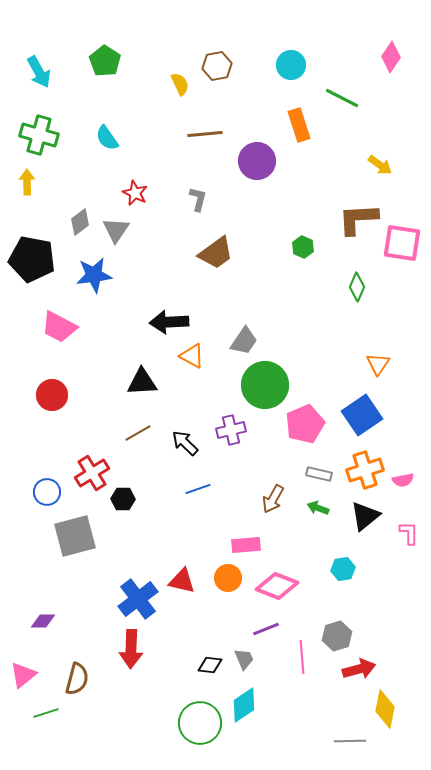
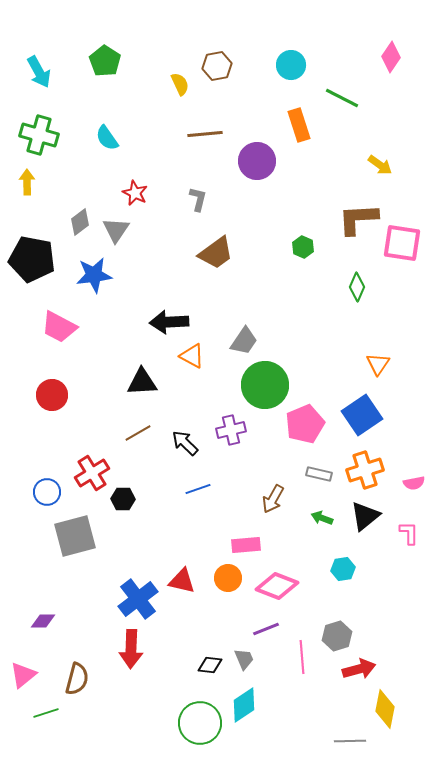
pink semicircle at (403, 480): moved 11 px right, 3 px down
green arrow at (318, 508): moved 4 px right, 10 px down
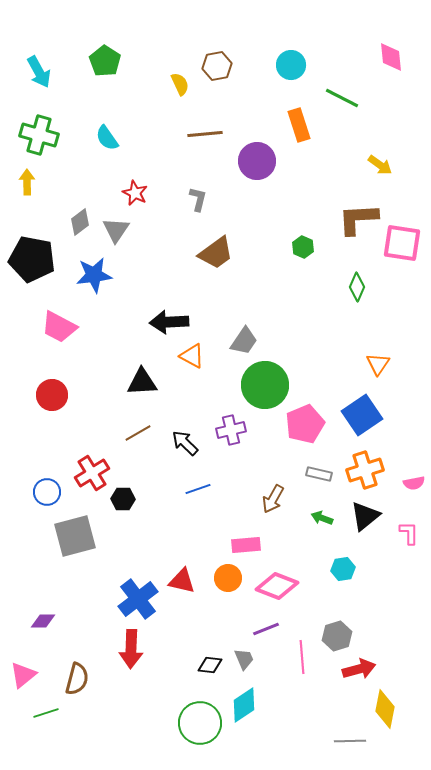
pink diamond at (391, 57): rotated 40 degrees counterclockwise
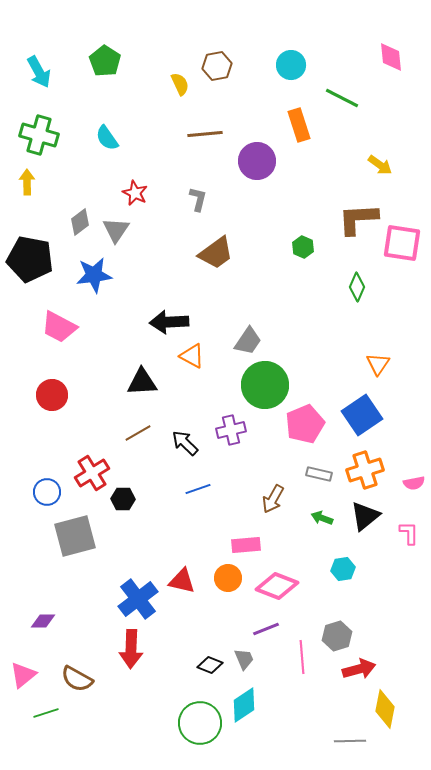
black pentagon at (32, 259): moved 2 px left
gray trapezoid at (244, 341): moved 4 px right
black diamond at (210, 665): rotated 15 degrees clockwise
brown semicircle at (77, 679): rotated 104 degrees clockwise
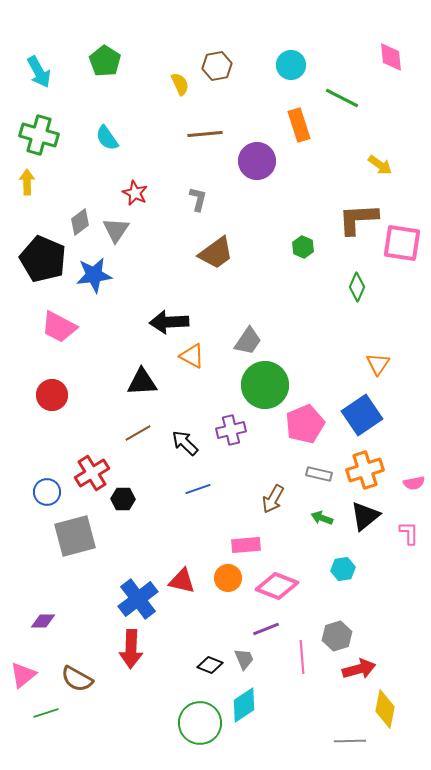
black pentagon at (30, 259): moved 13 px right; rotated 12 degrees clockwise
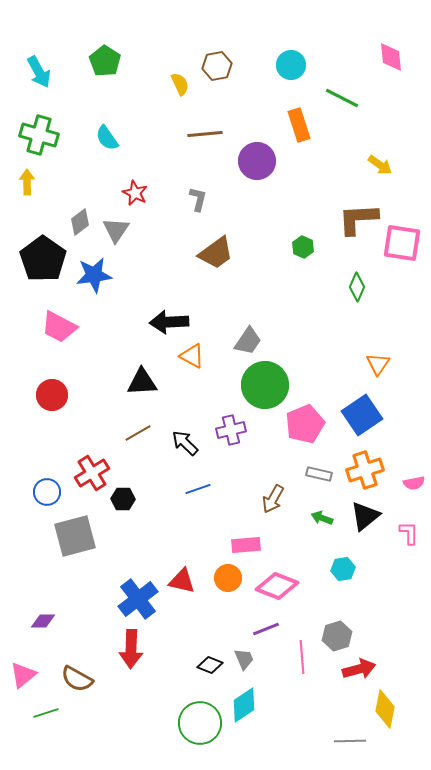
black pentagon at (43, 259): rotated 12 degrees clockwise
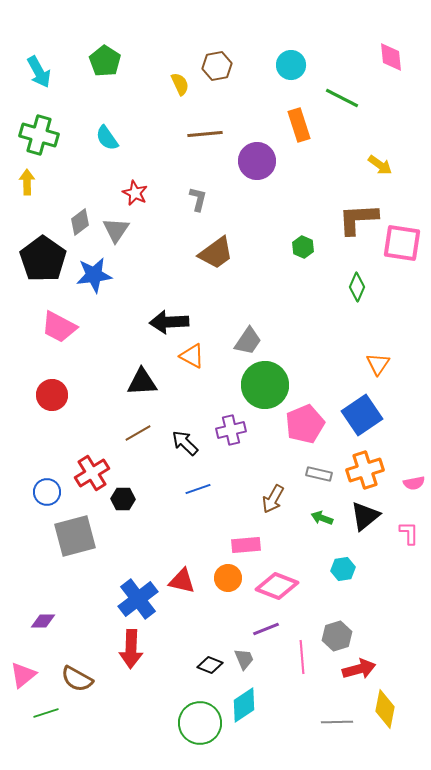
gray line at (350, 741): moved 13 px left, 19 px up
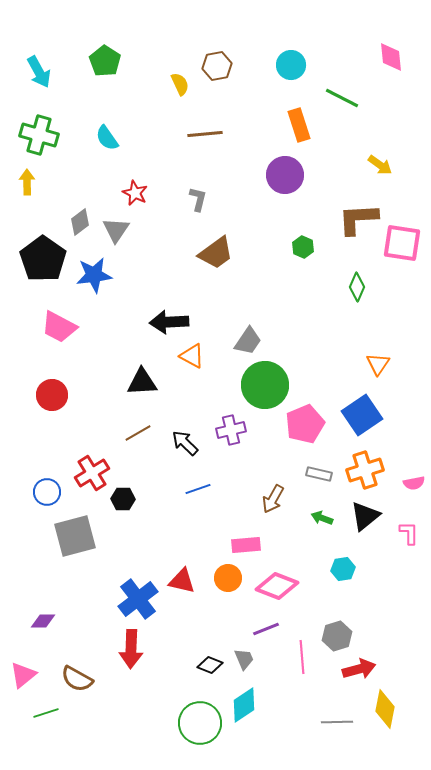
purple circle at (257, 161): moved 28 px right, 14 px down
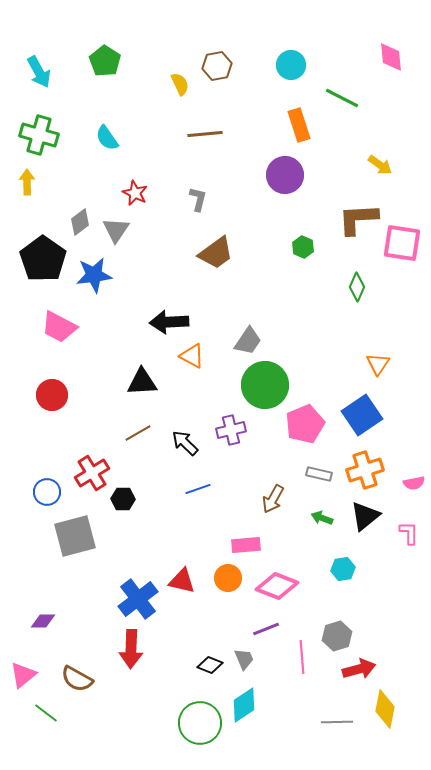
green line at (46, 713): rotated 55 degrees clockwise
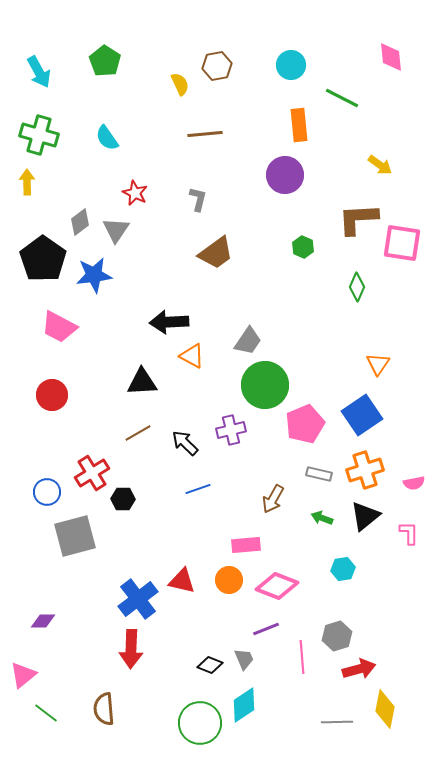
orange rectangle at (299, 125): rotated 12 degrees clockwise
orange circle at (228, 578): moved 1 px right, 2 px down
brown semicircle at (77, 679): moved 27 px right, 30 px down; rotated 56 degrees clockwise
